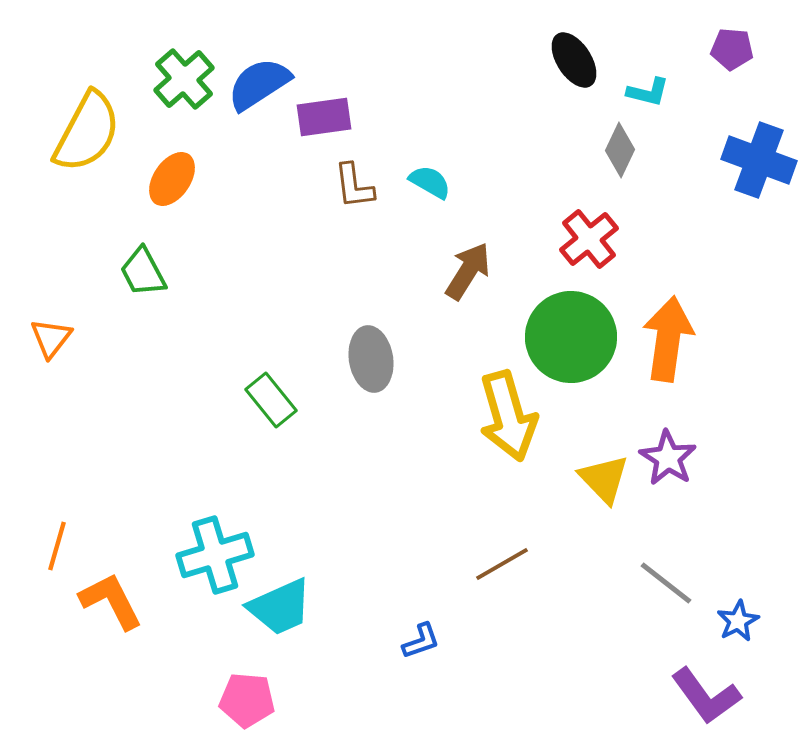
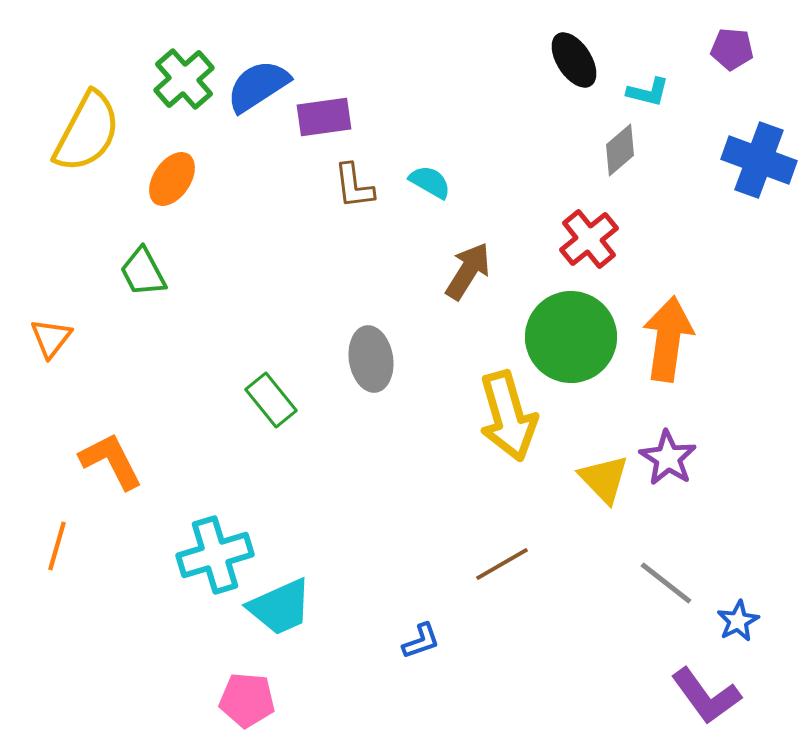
blue semicircle: moved 1 px left, 2 px down
gray diamond: rotated 24 degrees clockwise
orange L-shape: moved 140 px up
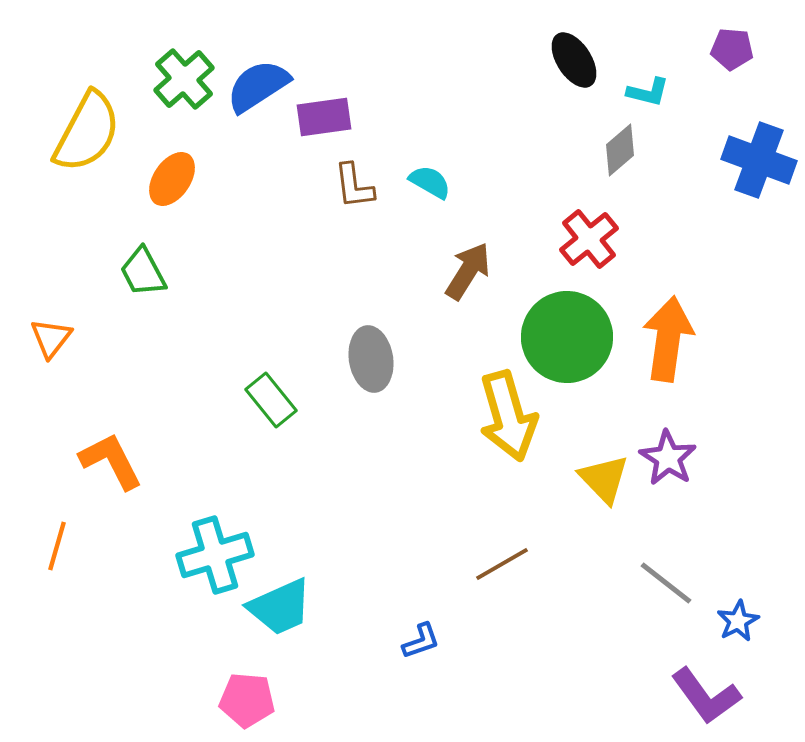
green circle: moved 4 px left
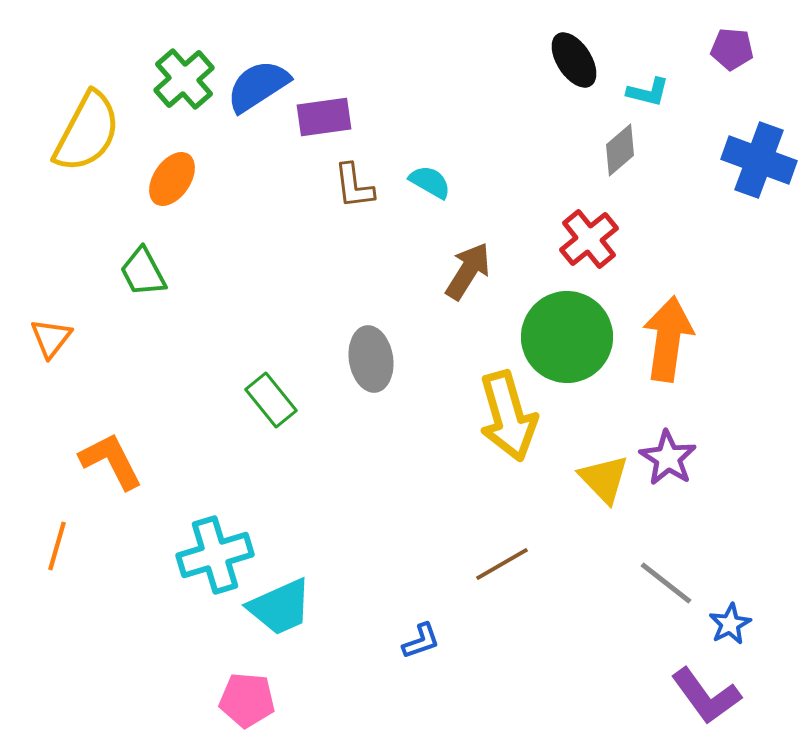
blue star: moved 8 px left, 3 px down
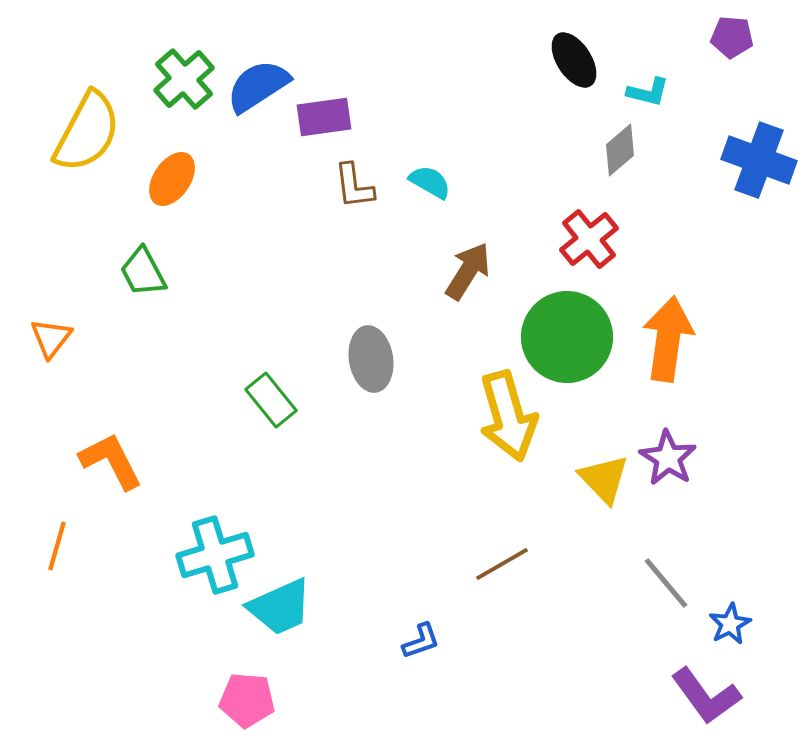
purple pentagon: moved 12 px up
gray line: rotated 12 degrees clockwise
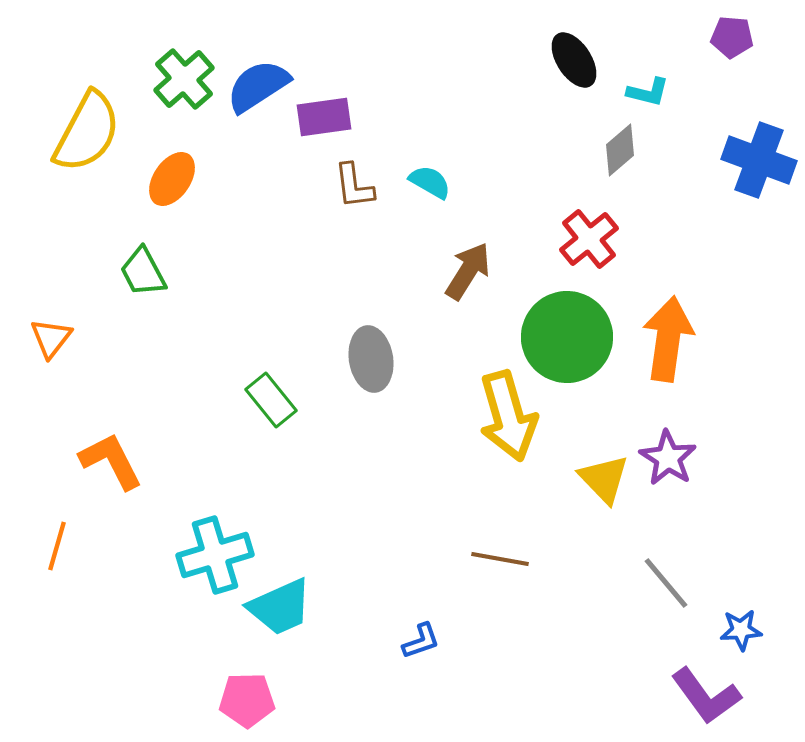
brown line: moved 2 px left, 5 px up; rotated 40 degrees clockwise
blue star: moved 11 px right, 6 px down; rotated 24 degrees clockwise
pink pentagon: rotated 6 degrees counterclockwise
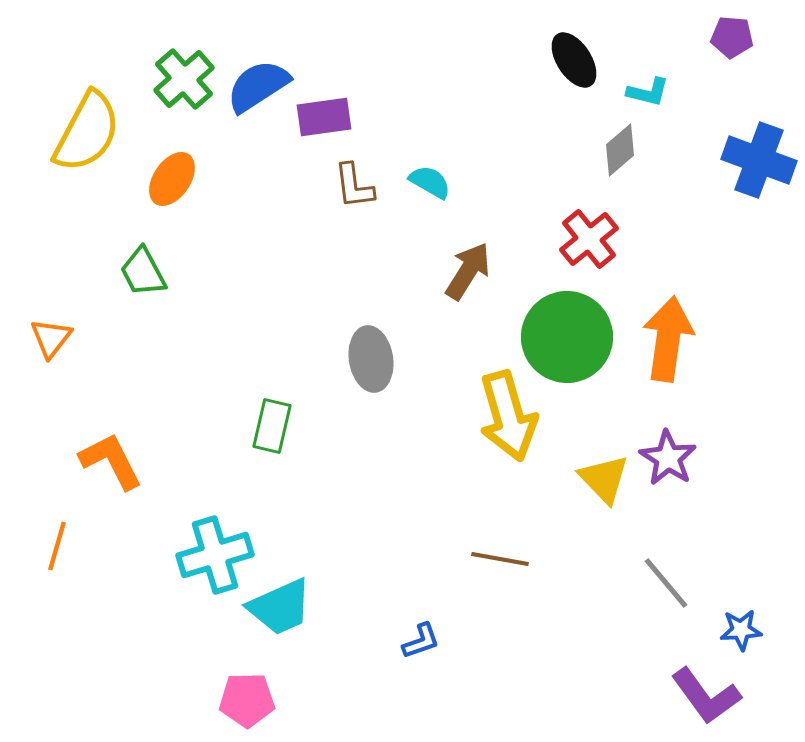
green rectangle: moved 1 px right, 26 px down; rotated 52 degrees clockwise
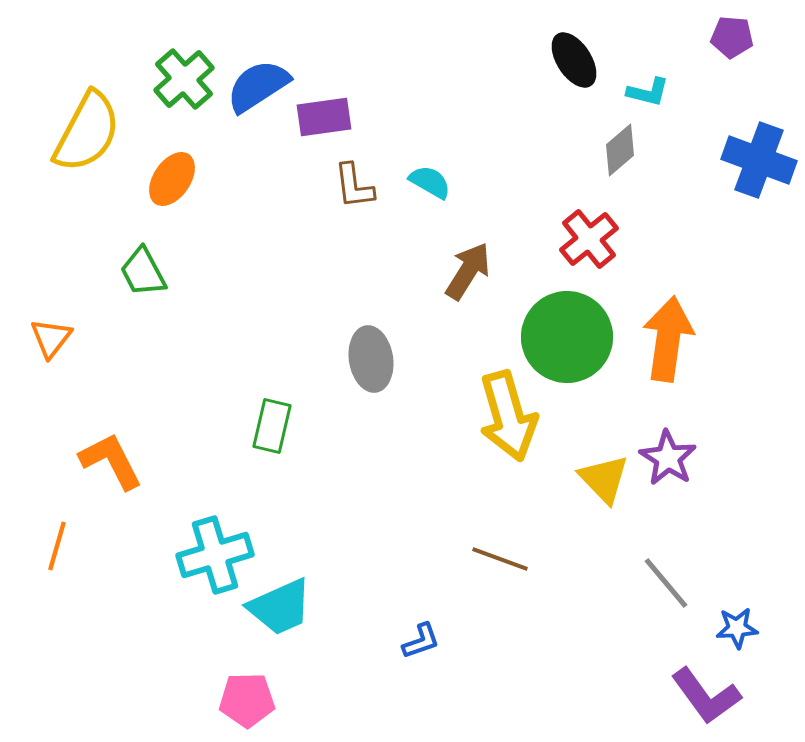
brown line: rotated 10 degrees clockwise
blue star: moved 4 px left, 2 px up
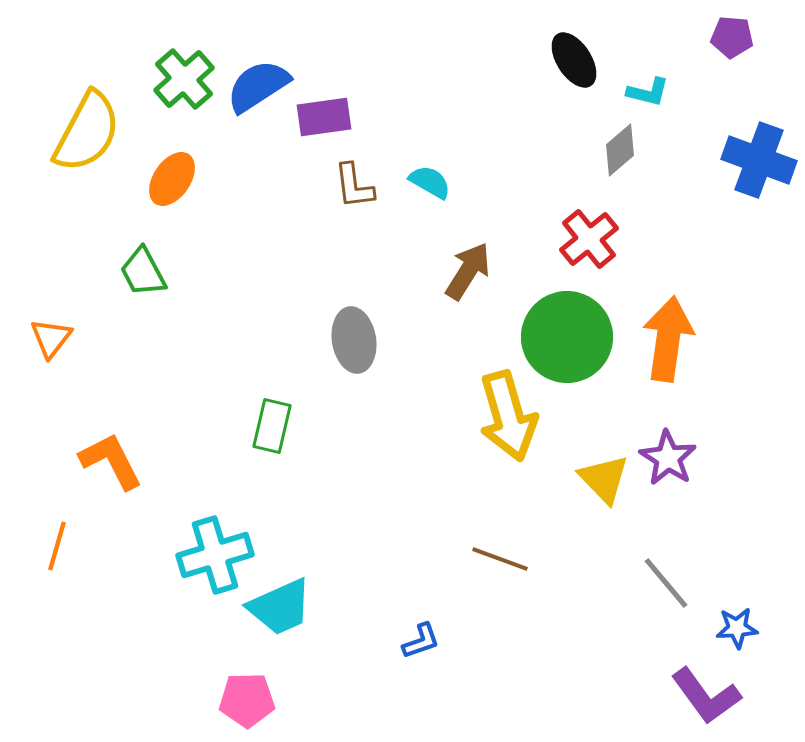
gray ellipse: moved 17 px left, 19 px up
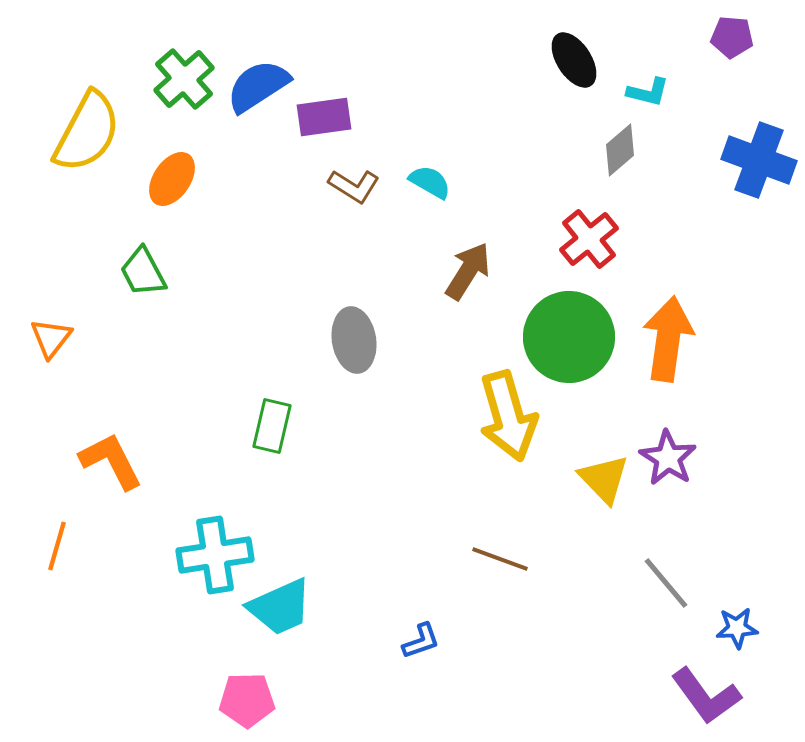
brown L-shape: rotated 51 degrees counterclockwise
green circle: moved 2 px right
cyan cross: rotated 8 degrees clockwise
